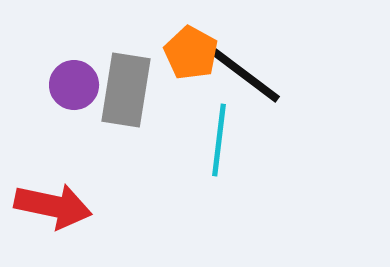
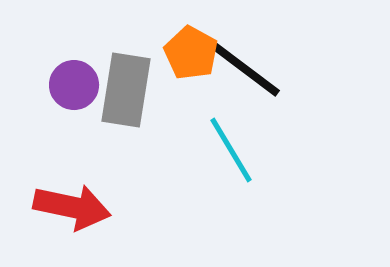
black line: moved 6 px up
cyan line: moved 12 px right, 10 px down; rotated 38 degrees counterclockwise
red arrow: moved 19 px right, 1 px down
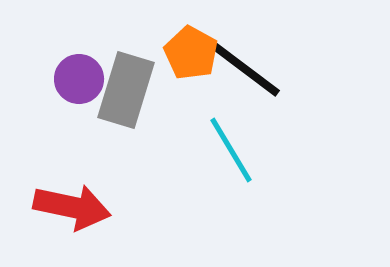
purple circle: moved 5 px right, 6 px up
gray rectangle: rotated 8 degrees clockwise
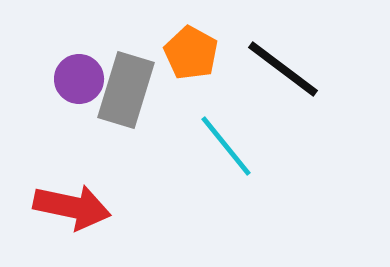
black line: moved 38 px right
cyan line: moved 5 px left, 4 px up; rotated 8 degrees counterclockwise
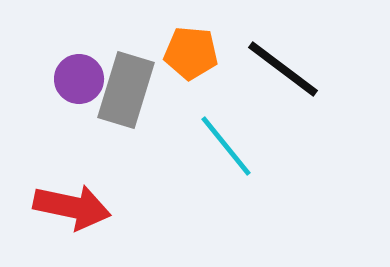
orange pentagon: rotated 24 degrees counterclockwise
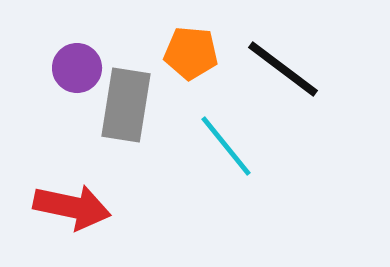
purple circle: moved 2 px left, 11 px up
gray rectangle: moved 15 px down; rotated 8 degrees counterclockwise
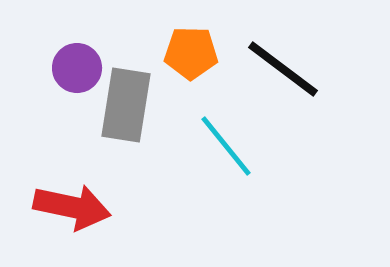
orange pentagon: rotated 4 degrees counterclockwise
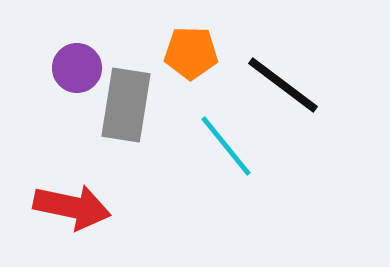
black line: moved 16 px down
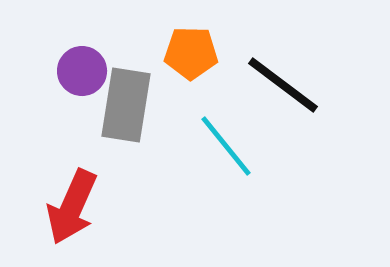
purple circle: moved 5 px right, 3 px down
red arrow: rotated 102 degrees clockwise
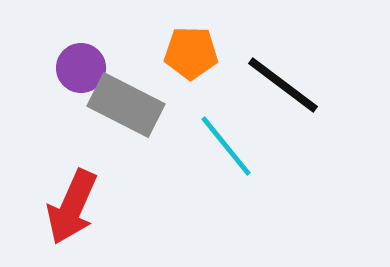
purple circle: moved 1 px left, 3 px up
gray rectangle: rotated 72 degrees counterclockwise
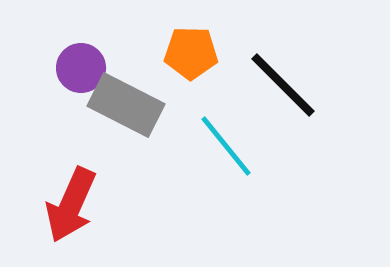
black line: rotated 8 degrees clockwise
red arrow: moved 1 px left, 2 px up
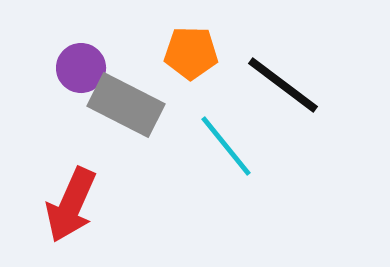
black line: rotated 8 degrees counterclockwise
